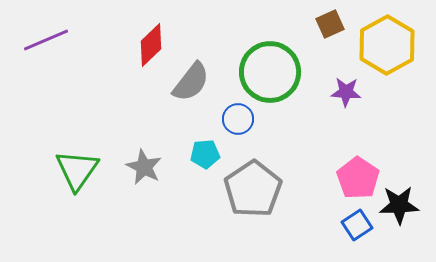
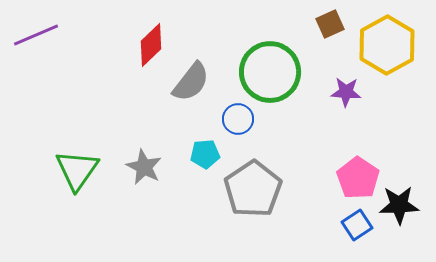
purple line: moved 10 px left, 5 px up
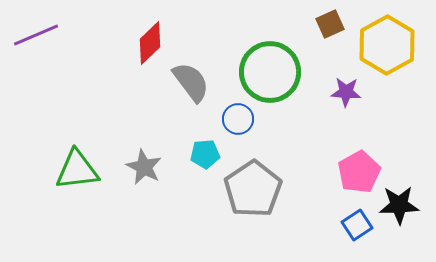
red diamond: moved 1 px left, 2 px up
gray semicircle: rotated 75 degrees counterclockwise
green triangle: rotated 48 degrees clockwise
pink pentagon: moved 1 px right, 6 px up; rotated 9 degrees clockwise
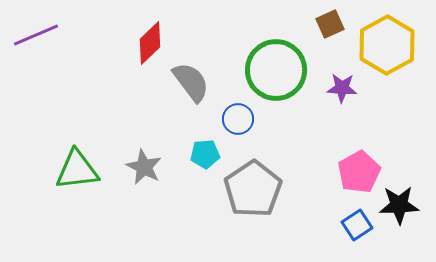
green circle: moved 6 px right, 2 px up
purple star: moved 4 px left, 4 px up
